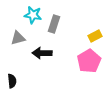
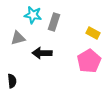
gray rectangle: moved 2 px up
yellow rectangle: moved 2 px left, 3 px up; rotated 56 degrees clockwise
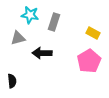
cyan star: moved 3 px left
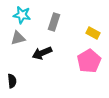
cyan star: moved 8 px left
black arrow: rotated 24 degrees counterclockwise
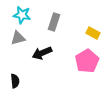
pink pentagon: moved 2 px left
black semicircle: moved 3 px right
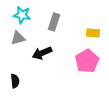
yellow rectangle: rotated 24 degrees counterclockwise
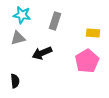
gray rectangle: moved 1 px right, 1 px up
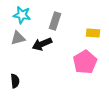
black arrow: moved 9 px up
pink pentagon: moved 2 px left, 1 px down
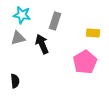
black arrow: rotated 90 degrees clockwise
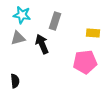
pink pentagon: rotated 25 degrees clockwise
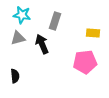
black semicircle: moved 5 px up
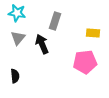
cyan star: moved 5 px left, 2 px up
gray triangle: rotated 35 degrees counterclockwise
